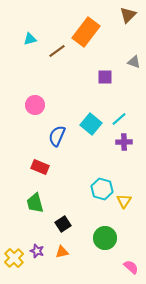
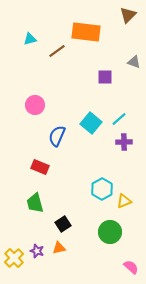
orange rectangle: rotated 60 degrees clockwise
cyan square: moved 1 px up
cyan hexagon: rotated 15 degrees clockwise
yellow triangle: rotated 35 degrees clockwise
green circle: moved 5 px right, 6 px up
orange triangle: moved 3 px left, 4 px up
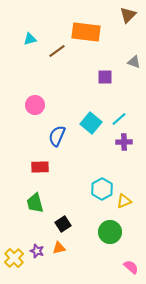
red rectangle: rotated 24 degrees counterclockwise
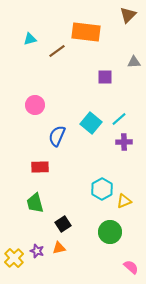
gray triangle: rotated 24 degrees counterclockwise
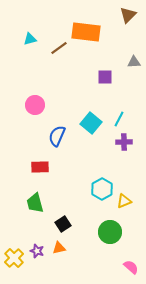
brown line: moved 2 px right, 3 px up
cyan line: rotated 21 degrees counterclockwise
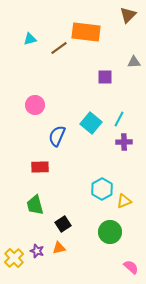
green trapezoid: moved 2 px down
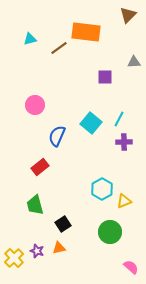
red rectangle: rotated 36 degrees counterclockwise
